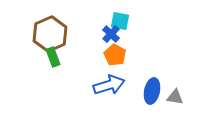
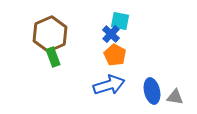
blue ellipse: rotated 25 degrees counterclockwise
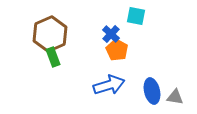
cyan square: moved 16 px right, 5 px up
orange pentagon: moved 2 px right, 5 px up
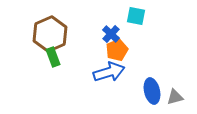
orange pentagon: rotated 20 degrees clockwise
blue arrow: moved 13 px up
gray triangle: rotated 24 degrees counterclockwise
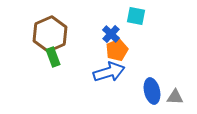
gray triangle: rotated 18 degrees clockwise
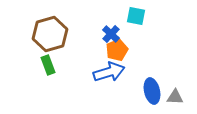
brown hexagon: rotated 8 degrees clockwise
green rectangle: moved 5 px left, 8 px down
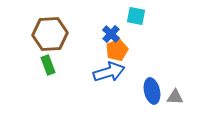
brown hexagon: rotated 12 degrees clockwise
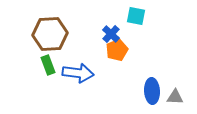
blue arrow: moved 31 px left, 1 px down; rotated 24 degrees clockwise
blue ellipse: rotated 10 degrees clockwise
